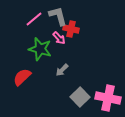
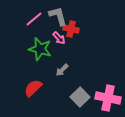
red semicircle: moved 11 px right, 11 px down
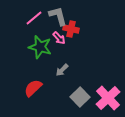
pink line: moved 1 px up
green star: moved 2 px up
pink cross: rotated 35 degrees clockwise
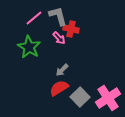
green star: moved 11 px left; rotated 15 degrees clockwise
red semicircle: moved 26 px right; rotated 12 degrees clockwise
pink cross: rotated 10 degrees clockwise
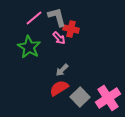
gray L-shape: moved 1 px left, 1 px down
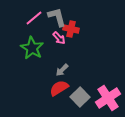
green star: moved 3 px right, 1 px down
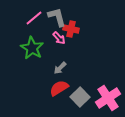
gray arrow: moved 2 px left, 2 px up
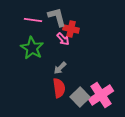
pink line: moved 1 px left, 2 px down; rotated 48 degrees clockwise
pink arrow: moved 4 px right, 1 px down
red semicircle: rotated 114 degrees clockwise
pink cross: moved 7 px left, 3 px up
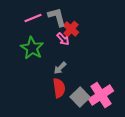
pink line: moved 2 px up; rotated 30 degrees counterclockwise
red cross: rotated 28 degrees clockwise
